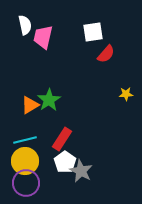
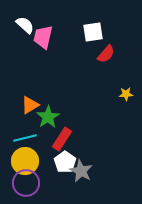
white semicircle: rotated 36 degrees counterclockwise
green star: moved 1 px left, 17 px down
cyan line: moved 2 px up
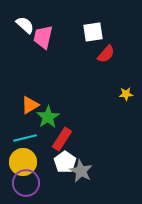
yellow circle: moved 2 px left, 1 px down
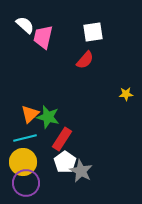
red semicircle: moved 21 px left, 6 px down
orange triangle: moved 9 px down; rotated 12 degrees counterclockwise
green star: rotated 25 degrees counterclockwise
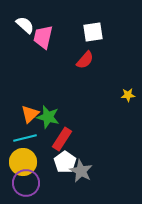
yellow star: moved 2 px right, 1 px down
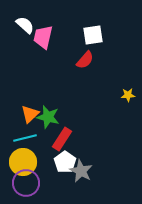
white square: moved 3 px down
